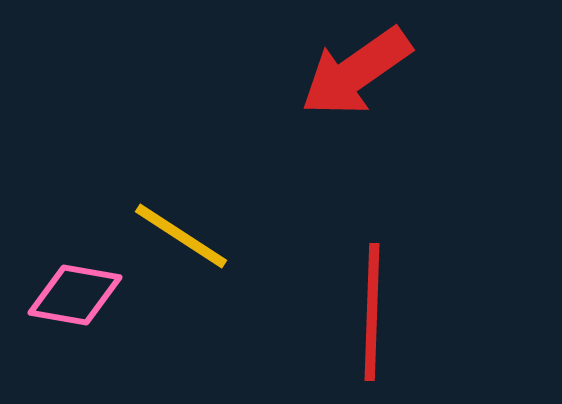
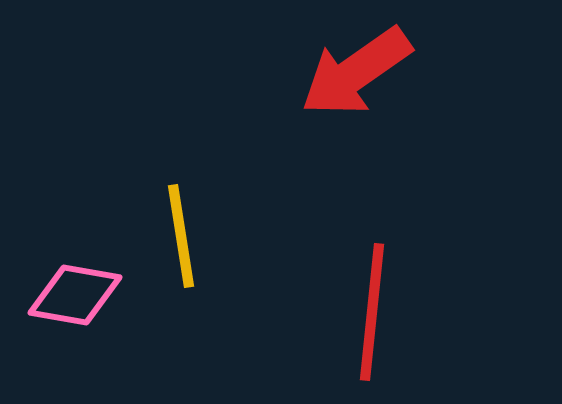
yellow line: rotated 48 degrees clockwise
red line: rotated 4 degrees clockwise
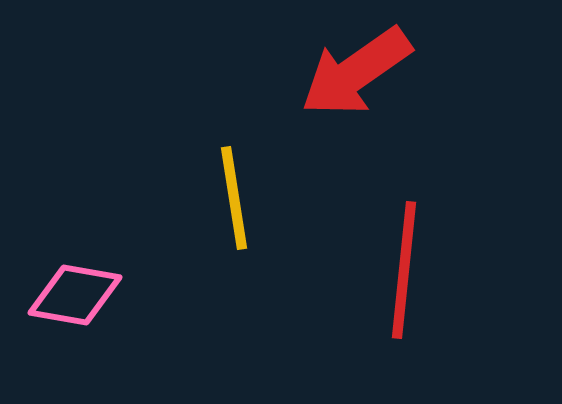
yellow line: moved 53 px right, 38 px up
red line: moved 32 px right, 42 px up
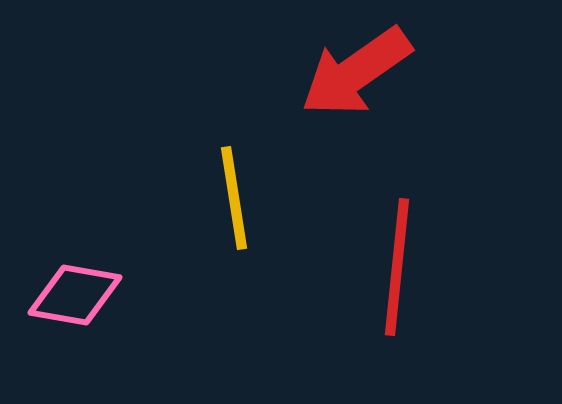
red line: moved 7 px left, 3 px up
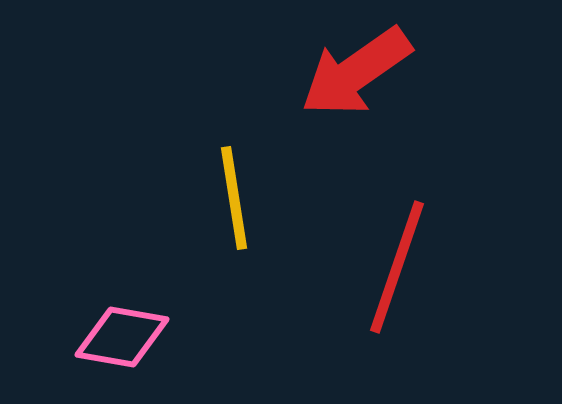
red line: rotated 13 degrees clockwise
pink diamond: moved 47 px right, 42 px down
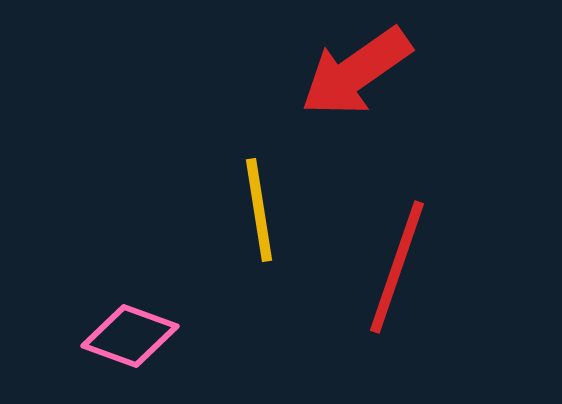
yellow line: moved 25 px right, 12 px down
pink diamond: moved 8 px right, 1 px up; rotated 10 degrees clockwise
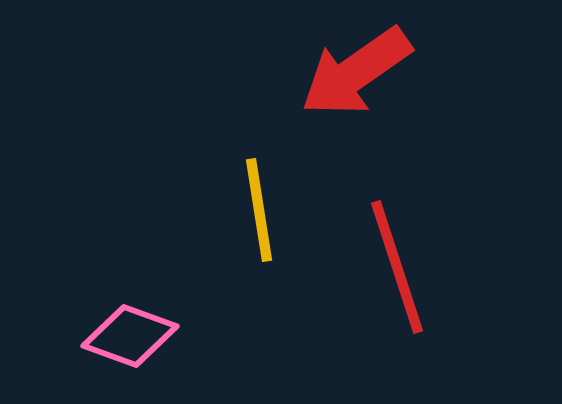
red line: rotated 37 degrees counterclockwise
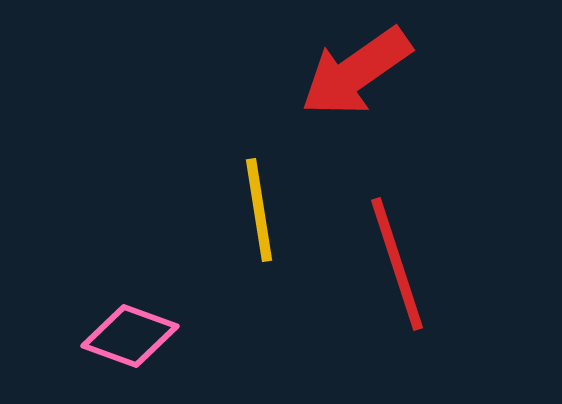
red line: moved 3 px up
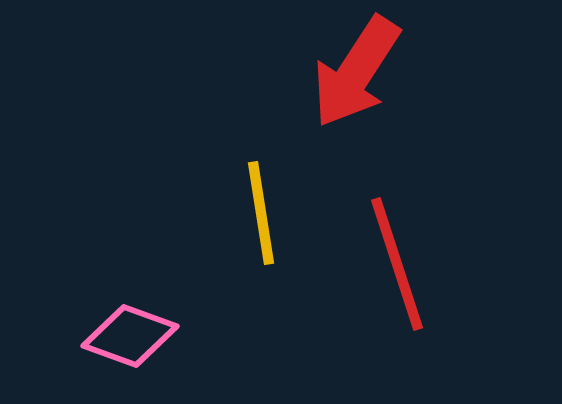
red arrow: rotated 22 degrees counterclockwise
yellow line: moved 2 px right, 3 px down
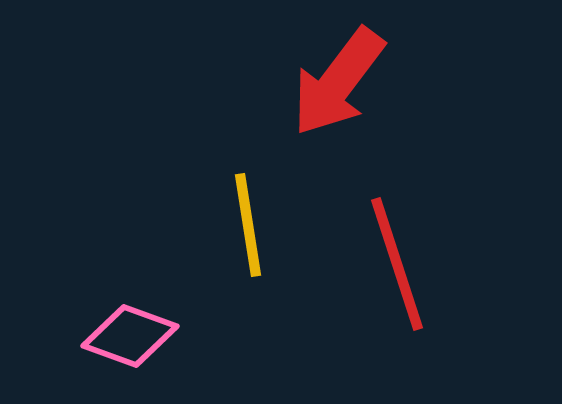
red arrow: moved 18 px left, 10 px down; rotated 4 degrees clockwise
yellow line: moved 13 px left, 12 px down
